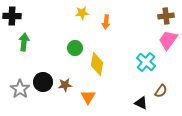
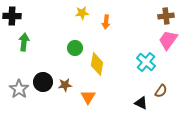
gray star: moved 1 px left
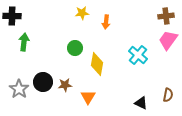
cyan cross: moved 8 px left, 7 px up
brown semicircle: moved 7 px right, 4 px down; rotated 24 degrees counterclockwise
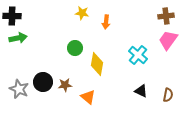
yellow star: rotated 16 degrees clockwise
green arrow: moved 6 px left, 4 px up; rotated 72 degrees clockwise
gray star: rotated 12 degrees counterclockwise
orange triangle: rotated 21 degrees counterclockwise
black triangle: moved 12 px up
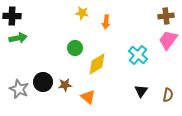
yellow diamond: rotated 50 degrees clockwise
black triangle: rotated 40 degrees clockwise
